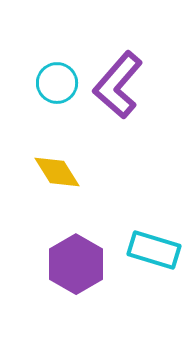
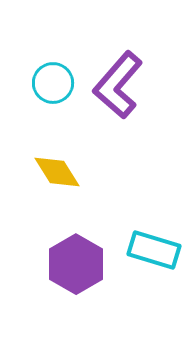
cyan circle: moved 4 px left
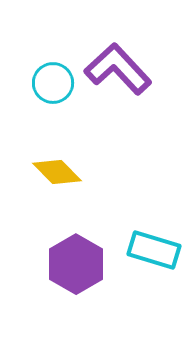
purple L-shape: moved 16 px up; rotated 96 degrees clockwise
yellow diamond: rotated 12 degrees counterclockwise
